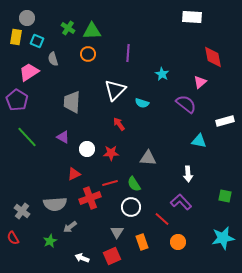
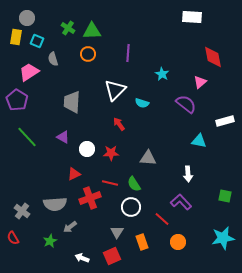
red line at (110, 183): rotated 28 degrees clockwise
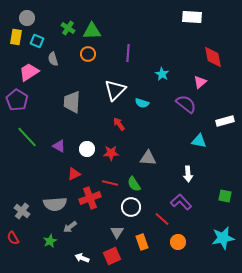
purple triangle at (63, 137): moved 4 px left, 9 px down
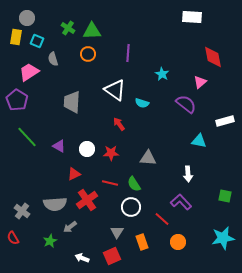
white triangle at (115, 90): rotated 40 degrees counterclockwise
red cross at (90, 198): moved 3 px left, 2 px down; rotated 15 degrees counterclockwise
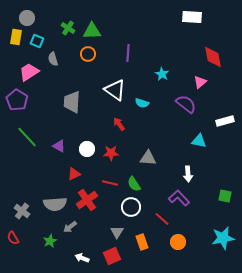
purple L-shape at (181, 202): moved 2 px left, 4 px up
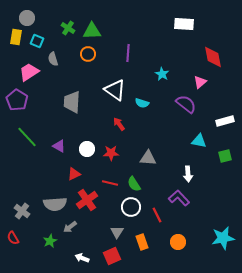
white rectangle at (192, 17): moved 8 px left, 7 px down
green square at (225, 196): moved 40 px up; rotated 24 degrees counterclockwise
red line at (162, 219): moved 5 px left, 4 px up; rotated 21 degrees clockwise
